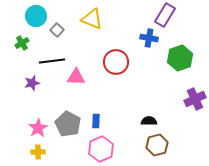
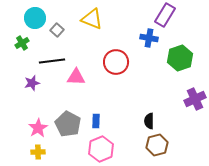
cyan circle: moved 1 px left, 2 px down
black semicircle: rotated 91 degrees counterclockwise
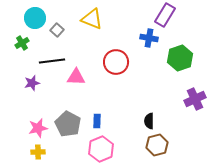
blue rectangle: moved 1 px right
pink star: rotated 18 degrees clockwise
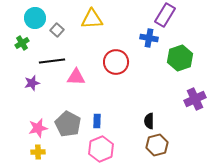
yellow triangle: rotated 25 degrees counterclockwise
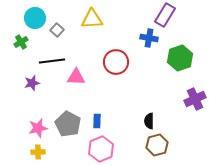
green cross: moved 1 px left, 1 px up
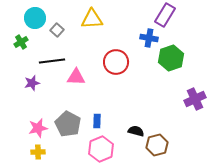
green hexagon: moved 9 px left
black semicircle: moved 13 px left, 10 px down; rotated 105 degrees clockwise
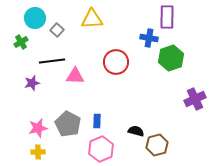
purple rectangle: moved 2 px right, 2 px down; rotated 30 degrees counterclockwise
pink triangle: moved 1 px left, 1 px up
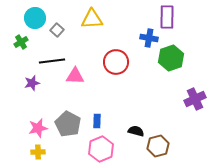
brown hexagon: moved 1 px right, 1 px down
